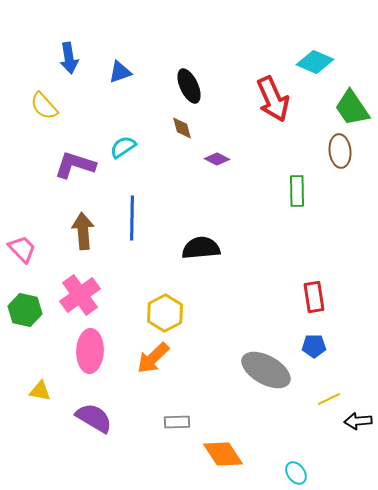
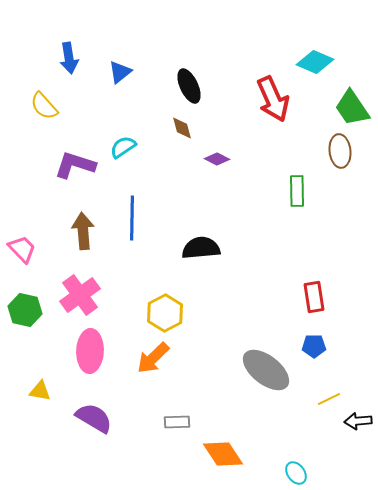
blue triangle: rotated 20 degrees counterclockwise
gray ellipse: rotated 9 degrees clockwise
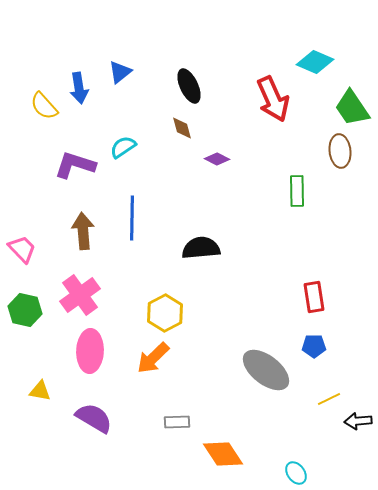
blue arrow: moved 10 px right, 30 px down
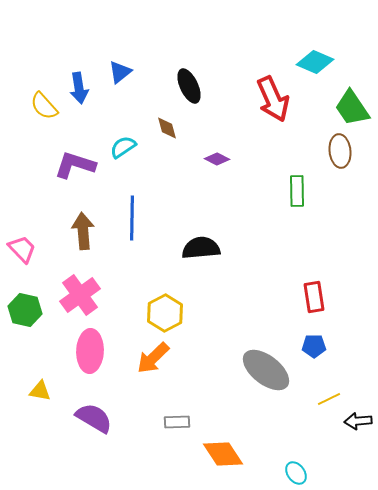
brown diamond: moved 15 px left
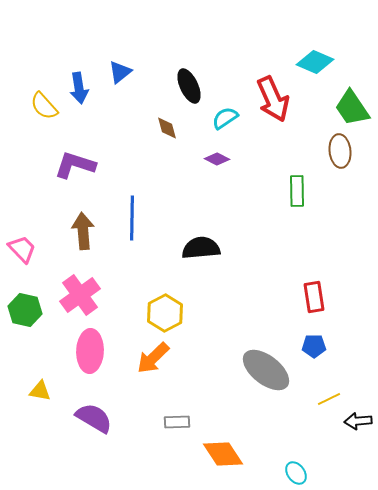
cyan semicircle: moved 102 px right, 29 px up
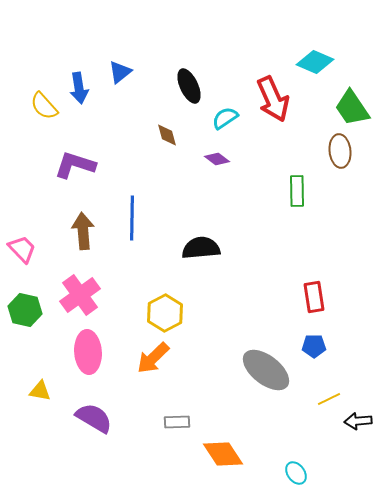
brown diamond: moved 7 px down
purple diamond: rotated 10 degrees clockwise
pink ellipse: moved 2 px left, 1 px down; rotated 6 degrees counterclockwise
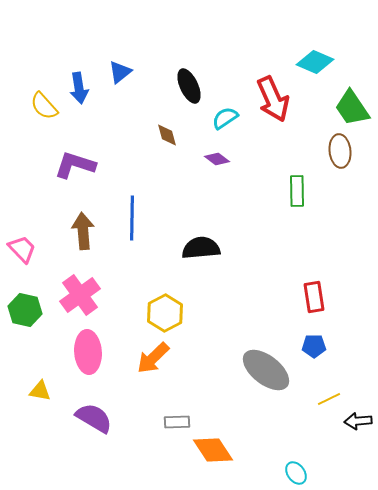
orange diamond: moved 10 px left, 4 px up
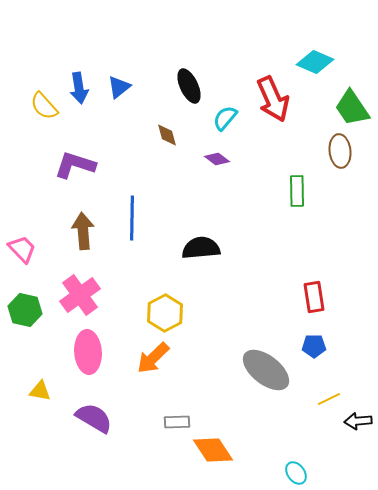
blue triangle: moved 1 px left, 15 px down
cyan semicircle: rotated 16 degrees counterclockwise
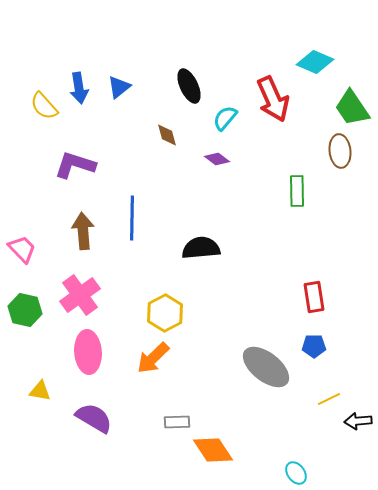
gray ellipse: moved 3 px up
